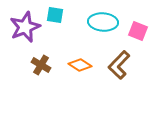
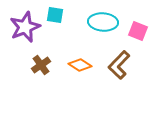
brown cross: rotated 24 degrees clockwise
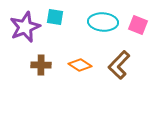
cyan square: moved 2 px down
pink square: moved 6 px up
brown cross: rotated 36 degrees clockwise
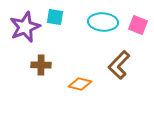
orange diamond: moved 19 px down; rotated 20 degrees counterclockwise
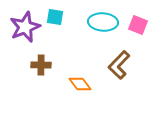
orange diamond: rotated 40 degrees clockwise
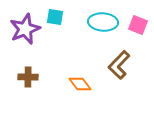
purple star: moved 2 px down
brown cross: moved 13 px left, 12 px down
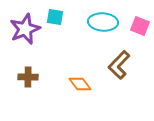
pink square: moved 2 px right, 1 px down
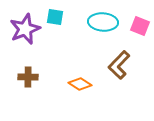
orange diamond: rotated 20 degrees counterclockwise
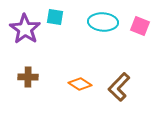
purple star: rotated 16 degrees counterclockwise
brown L-shape: moved 22 px down
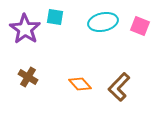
cyan ellipse: rotated 16 degrees counterclockwise
brown cross: rotated 30 degrees clockwise
orange diamond: rotated 15 degrees clockwise
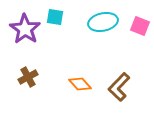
brown cross: rotated 30 degrees clockwise
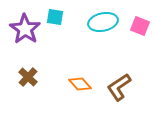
brown cross: rotated 18 degrees counterclockwise
brown L-shape: rotated 12 degrees clockwise
